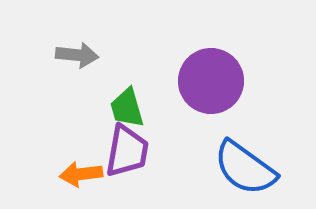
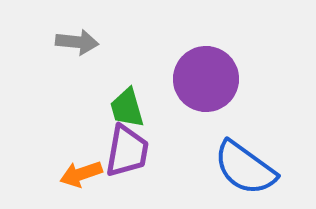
gray arrow: moved 13 px up
purple circle: moved 5 px left, 2 px up
orange arrow: rotated 12 degrees counterclockwise
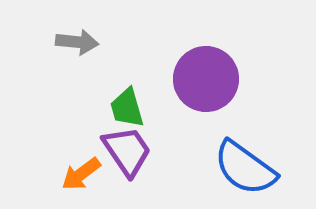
purple trapezoid: rotated 44 degrees counterclockwise
orange arrow: rotated 18 degrees counterclockwise
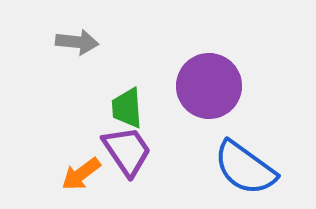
purple circle: moved 3 px right, 7 px down
green trapezoid: rotated 12 degrees clockwise
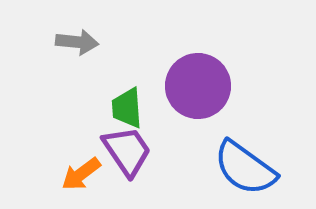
purple circle: moved 11 px left
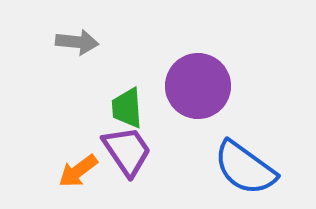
orange arrow: moved 3 px left, 3 px up
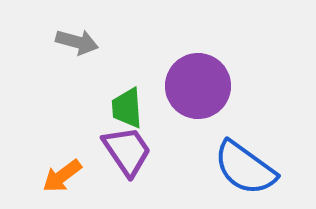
gray arrow: rotated 9 degrees clockwise
orange arrow: moved 16 px left, 5 px down
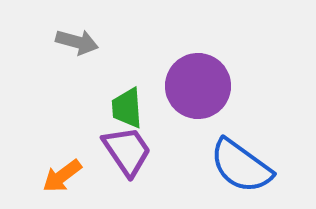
blue semicircle: moved 4 px left, 2 px up
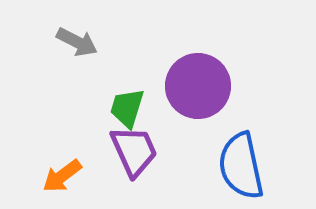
gray arrow: rotated 12 degrees clockwise
green trapezoid: rotated 21 degrees clockwise
purple trapezoid: moved 7 px right; rotated 10 degrees clockwise
blue semicircle: rotated 42 degrees clockwise
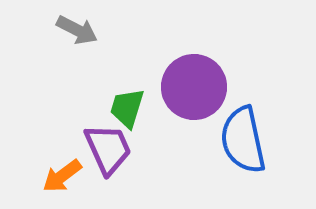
gray arrow: moved 12 px up
purple circle: moved 4 px left, 1 px down
purple trapezoid: moved 26 px left, 2 px up
blue semicircle: moved 2 px right, 26 px up
